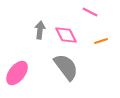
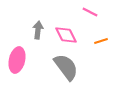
gray arrow: moved 2 px left
pink ellipse: moved 13 px up; rotated 25 degrees counterclockwise
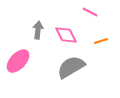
pink ellipse: moved 1 px right, 1 px down; rotated 30 degrees clockwise
gray semicircle: moved 5 px right; rotated 84 degrees counterclockwise
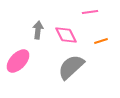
pink line: rotated 35 degrees counterclockwise
gray semicircle: rotated 12 degrees counterclockwise
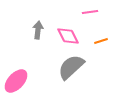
pink diamond: moved 2 px right, 1 px down
pink ellipse: moved 2 px left, 20 px down
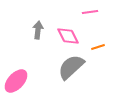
orange line: moved 3 px left, 6 px down
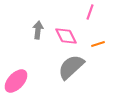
pink line: rotated 63 degrees counterclockwise
pink diamond: moved 2 px left
orange line: moved 3 px up
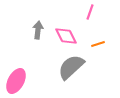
pink ellipse: rotated 15 degrees counterclockwise
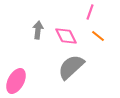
orange line: moved 8 px up; rotated 56 degrees clockwise
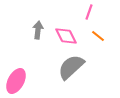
pink line: moved 1 px left
